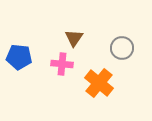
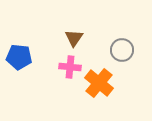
gray circle: moved 2 px down
pink cross: moved 8 px right, 3 px down
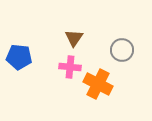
orange cross: moved 1 px left, 1 px down; rotated 12 degrees counterclockwise
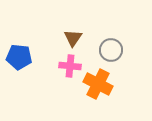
brown triangle: moved 1 px left
gray circle: moved 11 px left
pink cross: moved 1 px up
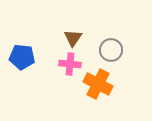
blue pentagon: moved 3 px right
pink cross: moved 2 px up
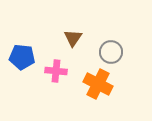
gray circle: moved 2 px down
pink cross: moved 14 px left, 7 px down
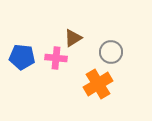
brown triangle: rotated 24 degrees clockwise
pink cross: moved 13 px up
orange cross: rotated 32 degrees clockwise
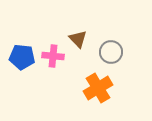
brown triangle: moved 5 px right, 1 px down; rotated 42 degrees counterclockwise
pink cross: moved 3 px left, 2 px up
orange cross: moved 4 px down
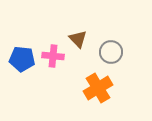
blue pentagon: moved 2 px down
